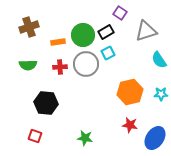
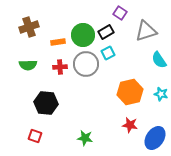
cyan star: rotated 16 degrees clockwise
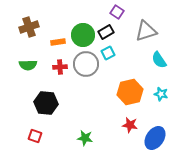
purple square: moved 3 px left, 1 px up
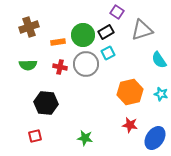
gray triangle: moved 4 px left, 1 px up
red cross: rotated 16 degrees clockwise
red square: rotated 32 degrees counterclockwise
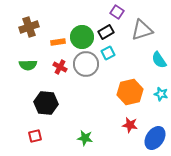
green circle: moved 1 px left, 2 px down
red cross: rotated 16 degrees clockwise
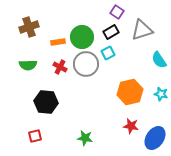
black rectangle: moved 5 px right
black hexagon: moved 1 px up
red star: moved 1 px right, 1 px down
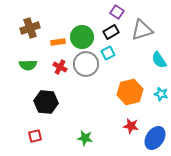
brown cross: moved 1 px right, 1 px down
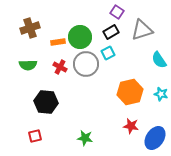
green circle: moved 2 px left
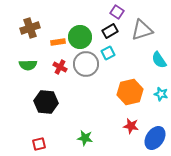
black rectangle: moved 1 px left, 1 px up
red square: moved 4 px right, 8 px down
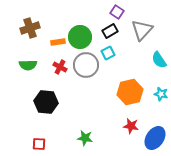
gray triangle: rotated 30 degrees counterclockwise
gray circle: moved 1 px down
red square: rotated 16 degrees clockwise
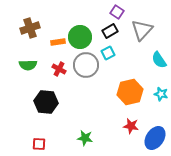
red cross: moved 1 px left, 2 px down
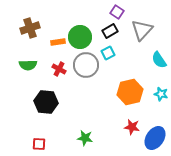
red star: moved 1 px right, 1 px down
